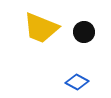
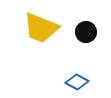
black circle: moved 2 px right
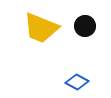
black circle: moved 1 px left, 6 px up
